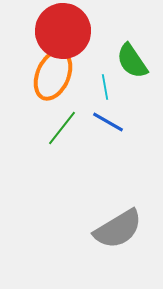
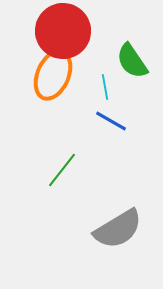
blue line: moved 3 px right, 1 px up
green line: moved 42 px down
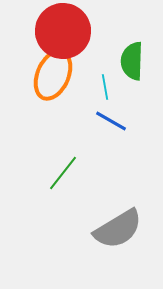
green semicircle: rotated 36 degrees clockwise
green line: moved 1 px right, 3 px down
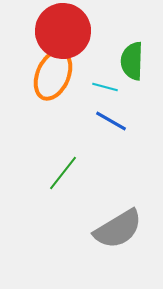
cyan line: rotated 65 degrees counterclockwise
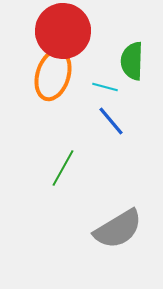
orange ellipse: rotated 6 degrees counterclockwise
blue line: rotated 20 degrees clockwise
green line: moved 5 px up; rotated 9 degrees counterclockwise
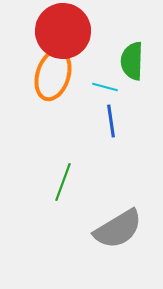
blue line: rotated 32 degrees clockwise
green line: moved 14 px down; rotated 9 degrees counterclockwise
